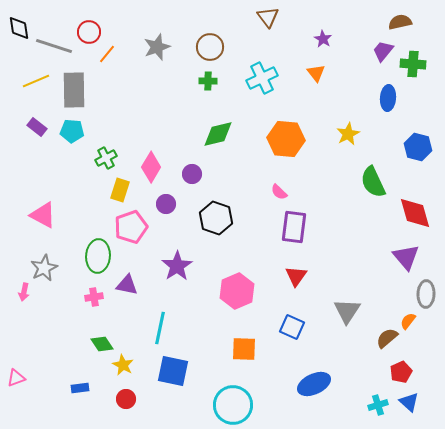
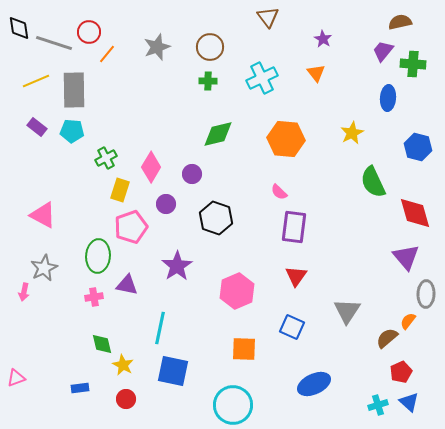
gray line at (54, 46): moved 3 px up
yellow star at (348, 134): moved 4 px right, 1 px up
green diamond at (102, 344): rotated 20 degrees clockwise
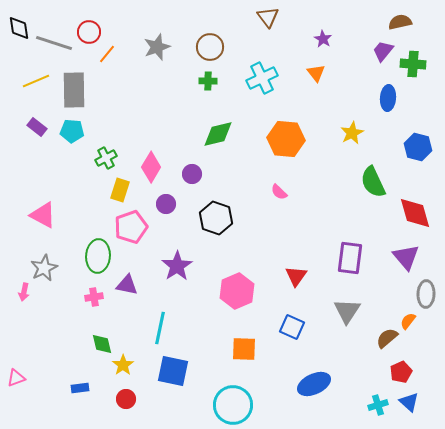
purple rectangle at (294, 227): moved 56 px right, 31 px down
yellow star at (123, 365): rotated 10 degrees clockwise
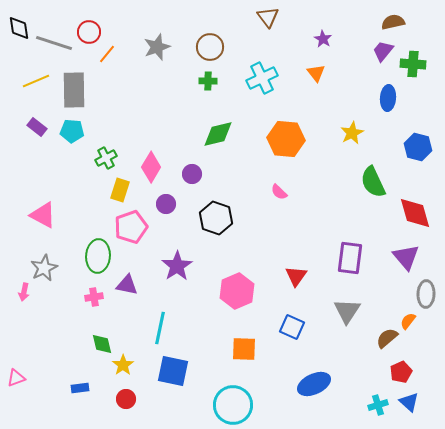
brown semicircle at (400, 22): moved 7 px left
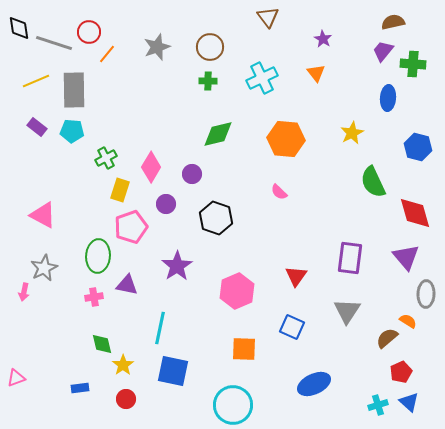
orange semicircle at (408, 321): rotated 84 degrees clockwise
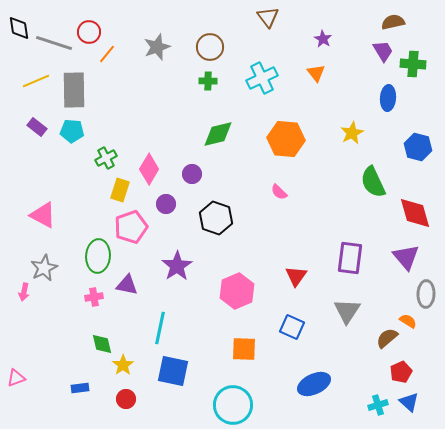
purple trapezoid at (383, 51): rotated 110 degrees clockwise
pink diamond at (151, 167): moved 2 px left, 2 px down
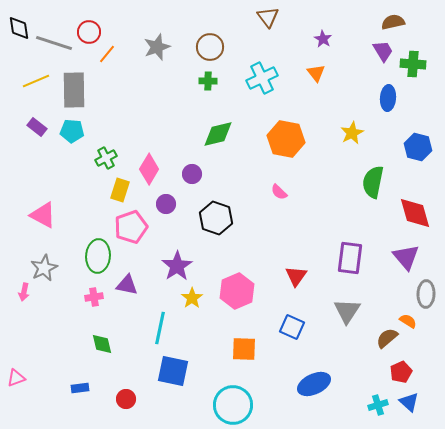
orange hexagon at (286, 139): rotated 6 degrees clockwise
green semicircle at (373, 182): rotated 36 degrees clockwise
yellow star at (123, 365): moved 69 px right, 67 px up
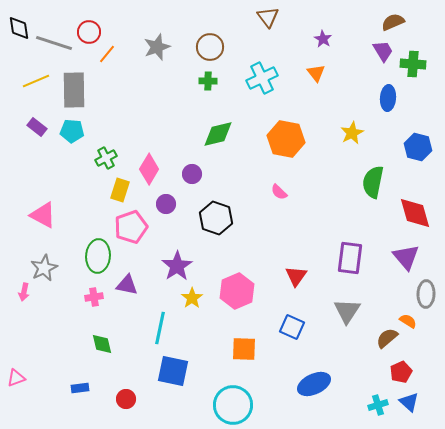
brown semicircle at (393, 22): rotated 10 degrees counterclockwise
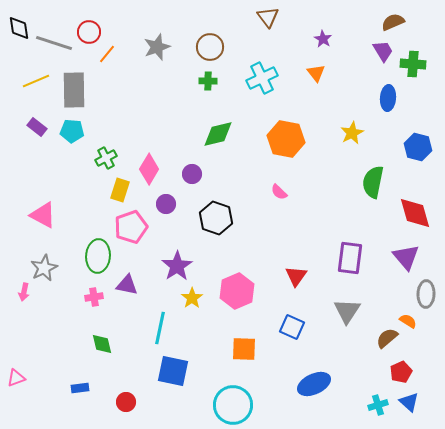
red circle at (126, 399): moved 3 px down
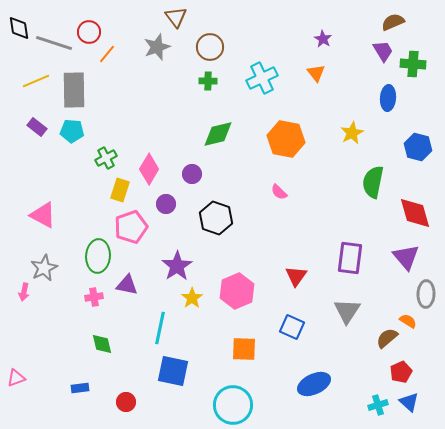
brown triangle at (268, 17): moved 92 px left
